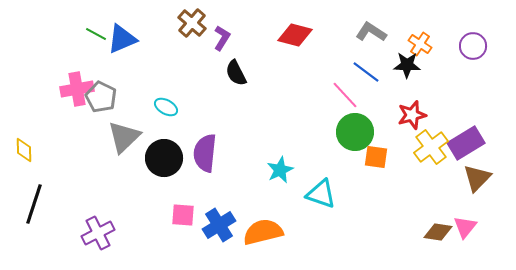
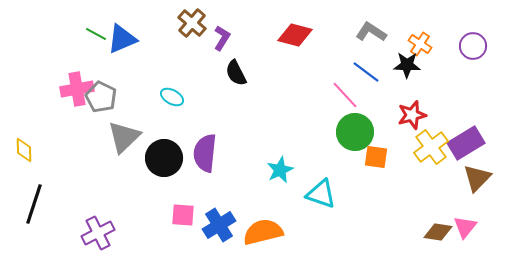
cyan ellipse: moved 6 px right, 10 px up
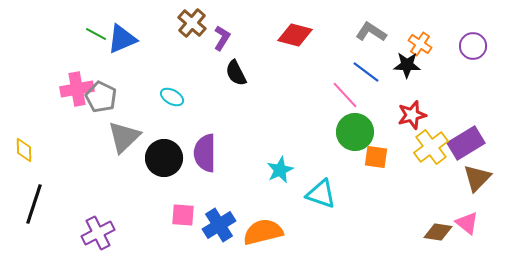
purple semicircle: rotated 6 degrees counterclockwise
pink triangle: moved 2 px right, 4 px up; rotated 30 degrees counterclockwise
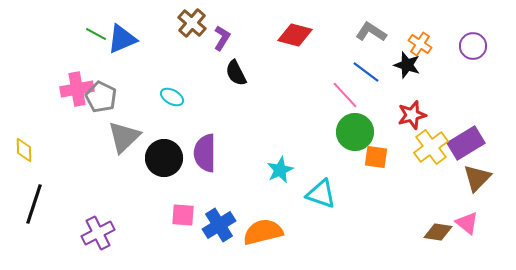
black star: rotated 16 degrees clockwise
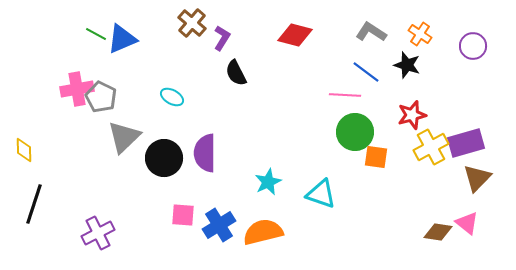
orange cross: moved 10 px up
pink line: rotated 44 degrees counterclockwise
purple rectangle: rotated 15 degrees clockwise
yellow cross: rotated 8 degrees clockwise
cyan star: moved 12 px left, 12 px down
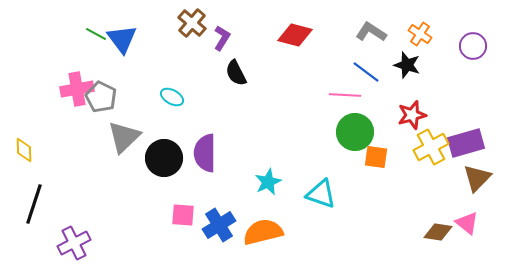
blue triangle: rotated 44 degrees counterclockwise
purple cross: moved 24 px left, 10 px down
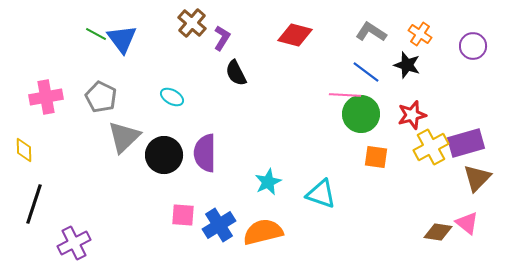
pink cross: moved 31 px left, 8 px down
green circle: moved 6 px right, 18 px up
black circle: moved 3 px up
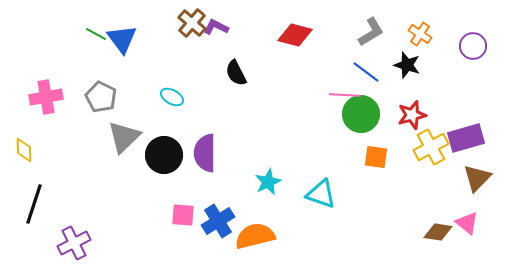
gray L-shape: rotated 116 degrees clockwise
purple L-shape: moved 6 px left, 11 px up; rotated 95 degrees counterclockwise
purple rectangle: moved 5 px up
blue cross: moved 1 px left, 4 px up
orange semicircle: moved 8 px left, 4 px down
